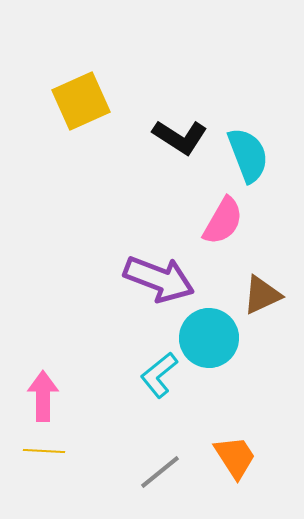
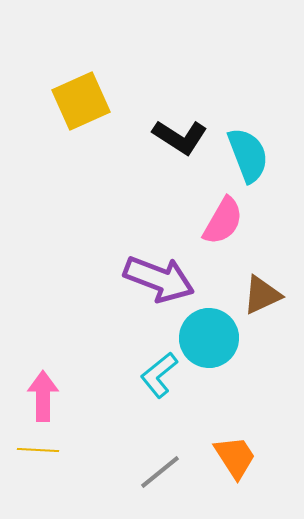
yellow line: moved 6 px left, 1 px up
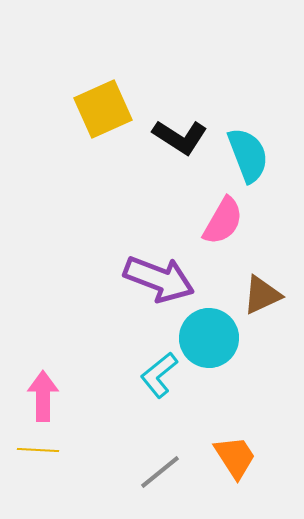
yellow square: moved 22 px right, 8 px down
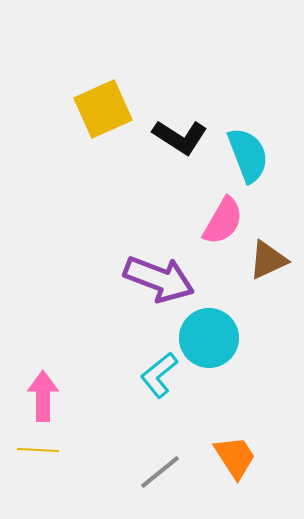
brown triangle: moved 6 px right, 35 px up
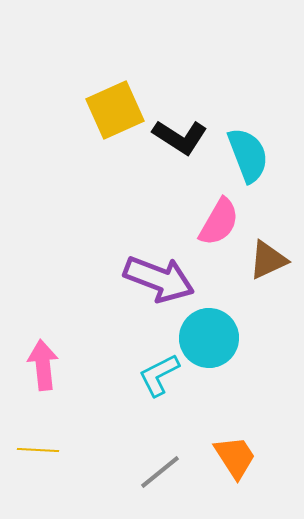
yellow square: moved 12 px right, 1 px down
pink semicircle: moved 4 px left, 1 px down
cyan L-shape: rotated 12 degrees clockwise
pink arrow: moved 31 px up; rotated 6 degrees counterclockwise
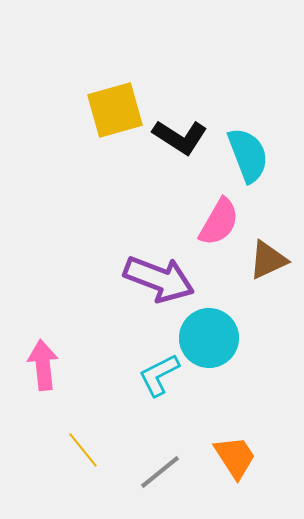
yellow square: rotated 8 degrees clockwise
yellow line: moved 45 px right; rotated 48 degrees clockwise
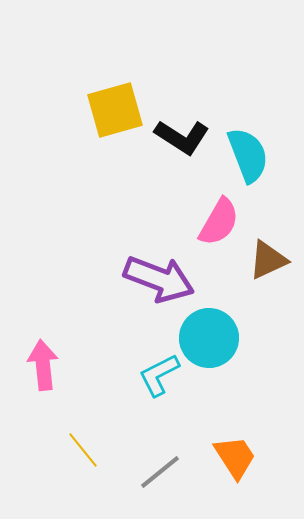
black L-shape: moved 2 px right
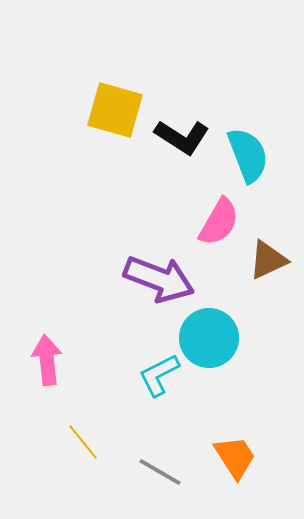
yellow square: rotated 32 degrees clockwise
pink arrow: moved 4 px right, 5 px up
yellow line: moved 8 px up
gray line: rotated 69 degrees clockwise
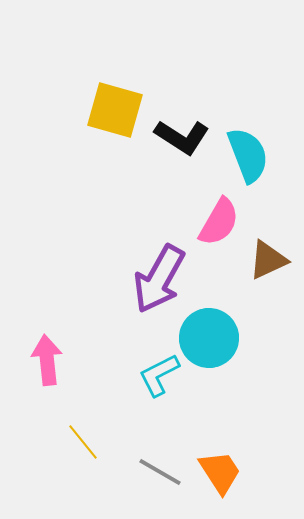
purple arrow: rotated 98 degrees clockwise
orange trapezoid: moved 15 px left, 15 px down
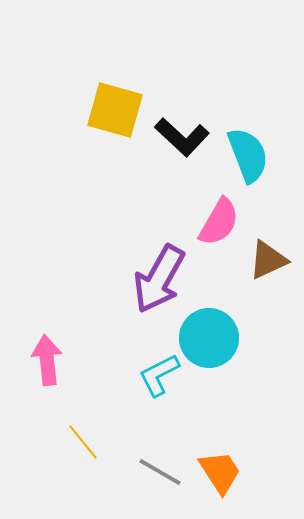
black L-shape: rotated 10 degrees clockwise
